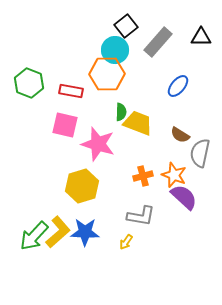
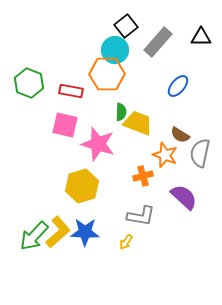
orange star: moved 9 px left, 20 px up
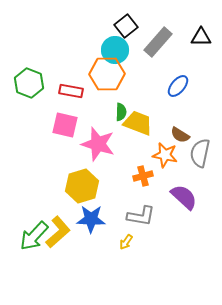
orange star: rotated 10 degrees counterclockwise
blue star: moved 6 px right, 13 px up
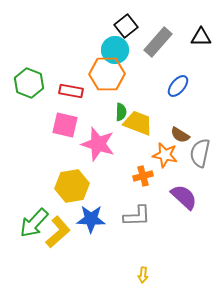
yellow hexagon: moved 10 px left; rotated 8 degrees clockwise
gray L-shape: moved 4 px left; rotated 12 degrees counterclockwise
green arrow: moved 13 px up
yellow arrow: moved 17 px right, 33 px down; rotated 28 degrees counterclockwise
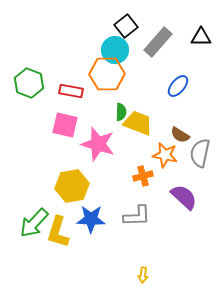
yellow L-shape: rotated 148 degrees clockwise
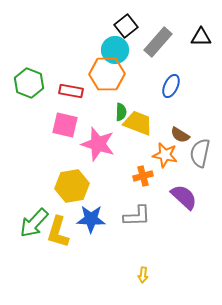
blue ellipse: moved 7 px left; rotated 15 degrees counterclockwise
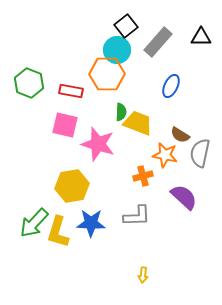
cyan circle: moved 2 px right
blue star: moved 4 px down
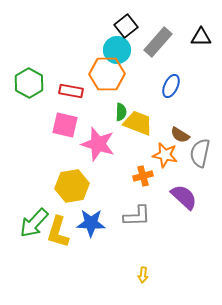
green hexagon: rotated 8 degrees clockwise
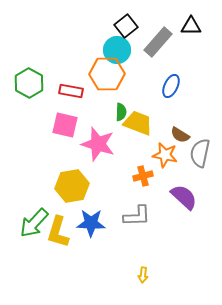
black triangle: moved 10 px left, 11 px up
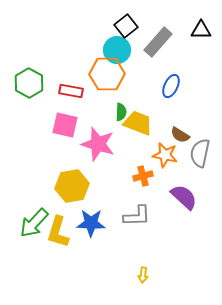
black triangle: moved 10 px right, 4 px down
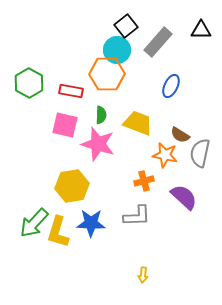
green semicircle: moved 20 px left, 3 px down
orange cross: moved 1 px right, 5 px down
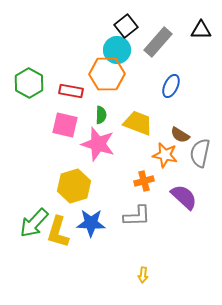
yellow hexagon: moved 2 px right; rotated 8 degrees counterclockwise
